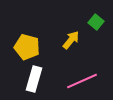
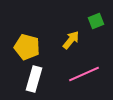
green square: moved 1 px up; rotated 28 degrees clockwise
pink line: moved 2 px right, 7 px up
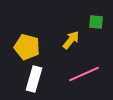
green square: moved 1 px down; rotated 28 degrees clockwise
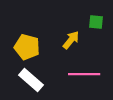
pink line: rotated 24 degrees clockwise
white rectangle: moved 3 px left, 1 px down; rotated 65 degrees counterclockwise
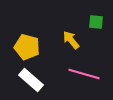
yellow arrow: rotated 78 degrees counterclockwise
pink line: rotated 16 degrees clockwise
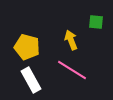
yellow arrow: rotated 18 degrees clockwise
pink line: moved 12 px left, 4 px up; rotated 16 degrees clockwise
white rectangle: rotated 20 degrees clockwise
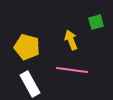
green square: rotated 21 degrees counterclockwise
pink line: rotated 24 degrees counterclockwise
white rectangle: moved 1 px left, 4 px down
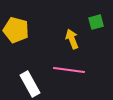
yellow arrow: moved 1 px right, 1 px up
yellow pentagon: moved 11 px left, 17 px up
pink line: moved 3 px left
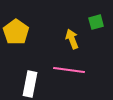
yellow pentagon: moved 2 px down; rotated 20 degrees clockwise
white rectangle: rotated 40 degrees clockwise
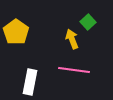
green square: moved 8 px left; rotated 28 degrees counterclockwise
pink line: moved 5 px right
white rectangle: moved 2 px up
